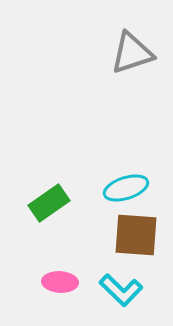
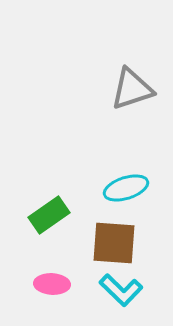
gray triangle: moved 36 px down
green rectangle: moved 12 px down
brown square: moved 22 px left, 8 px down
pink ellipse: moved 8 px left, 2 px down
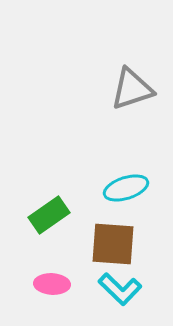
brown square: moved 1 px left, 1 px down
cyan L-shape: moved 1 px left, 1 px up
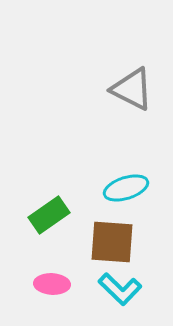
gray triangle: rotated 45 degrees clockwise
brown square: moved 1 px left, 2 px up
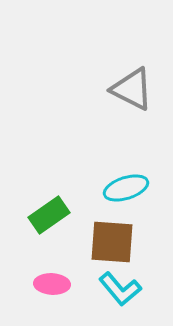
cyan L-shape: rotated 6 degrees clockwise
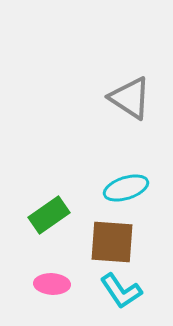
gray triangle: moved 2 px left, 9 px down; rotated 6 degrees clockwise
cyan L-shape: moved 1 px right, 2 px down; rotated 6 degrees clockwise
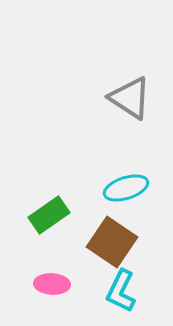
brown square: rotated 30 degrees clockwise
cyan L-shape: rotated 60 degrees clockwise
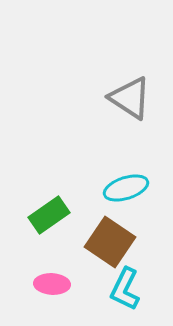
brown square: moved 2 px left
cyan L-shape: moved 4 px right, 2 px up
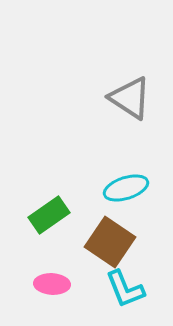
cyan L-shape: rotated 48 degrees counterclockwise
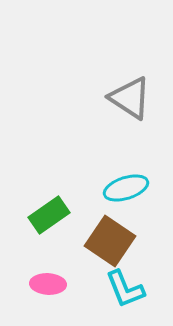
brown square: moved 1 px up
pink ellipse: moved 4 px left
